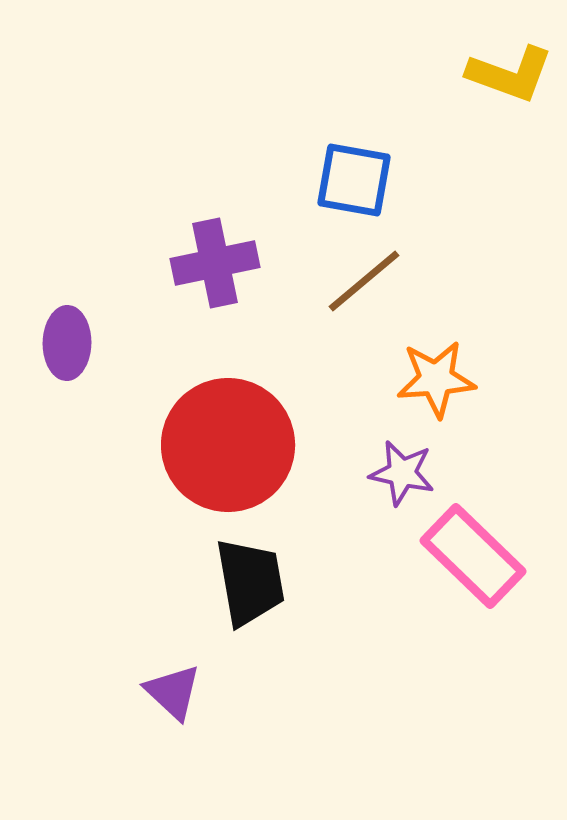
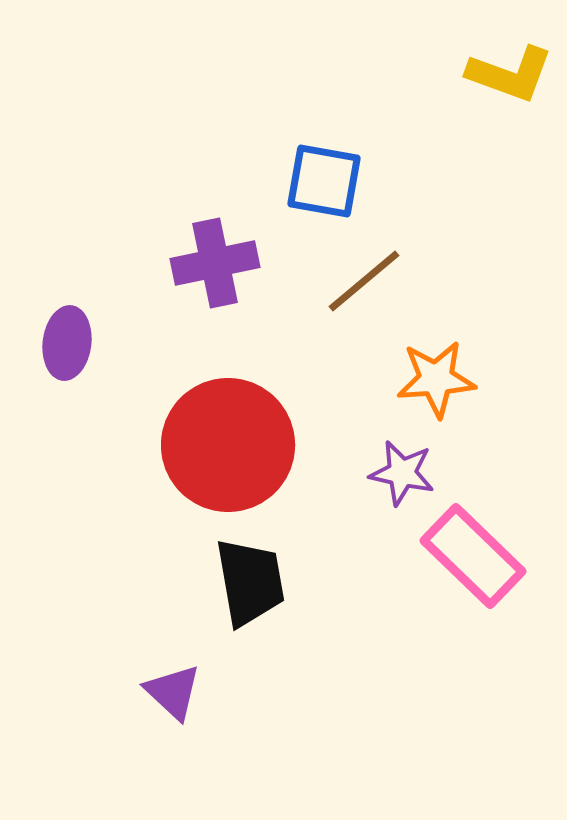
blue square: moved 30 px left, 1 px down
purple ellipse: rotated 6 degrees clockwise
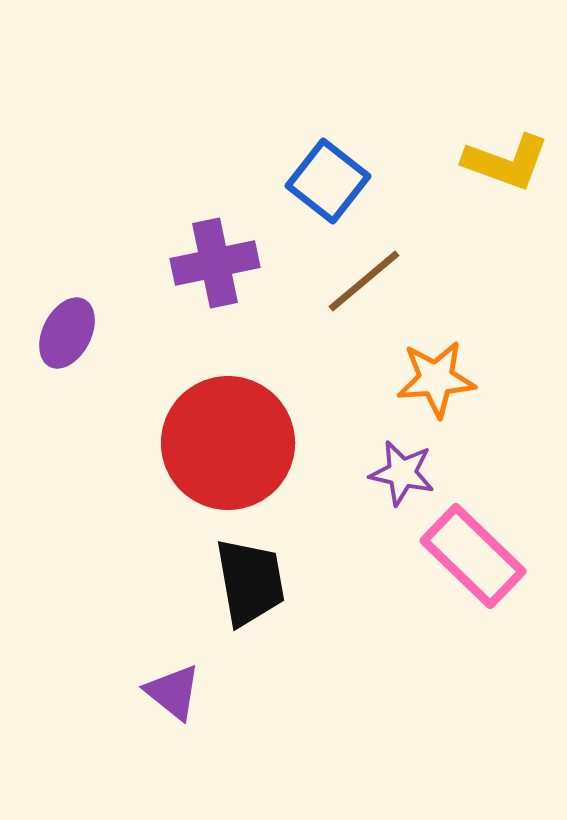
yellow L-shape: moved 4 px left, 88 px down
blue square: moved 4 px right; rotated 28 degrees clockwise
purple ellipse: moved 10 px up; rotated 20 degrees clockwise
red circle: moved 2 px up
purple triangle: rotated 4 degrees counterclockwise
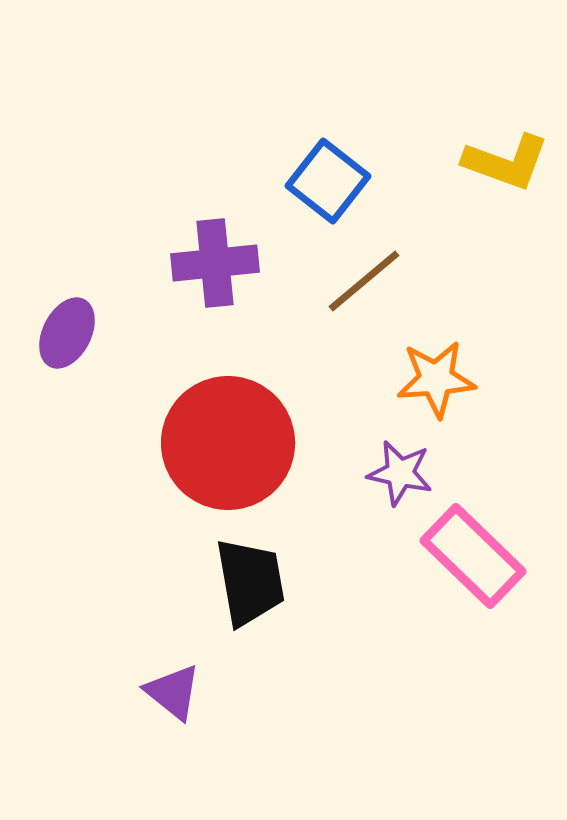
purple cross: rotated 6 degrees clockwise
purple star: moved 2 px left
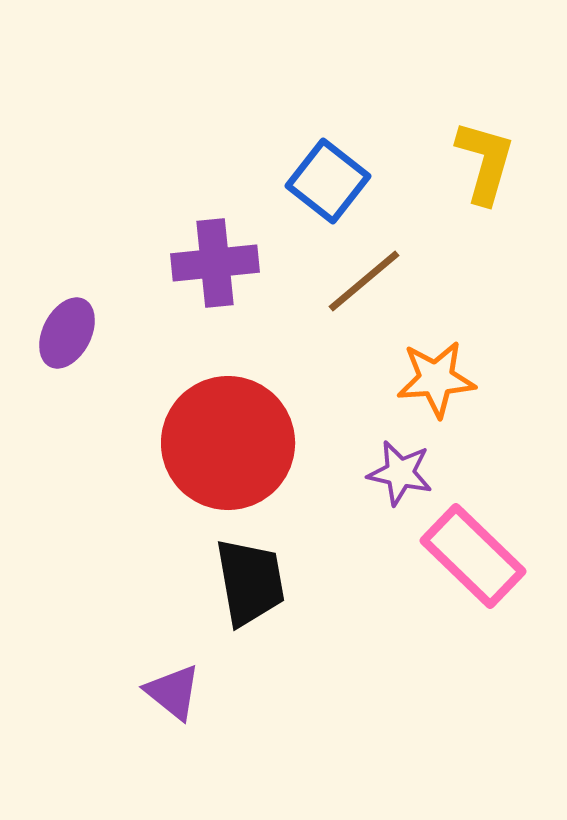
yellow L-shape: moved 21 px left; rotated 94 degrees counterclockwise
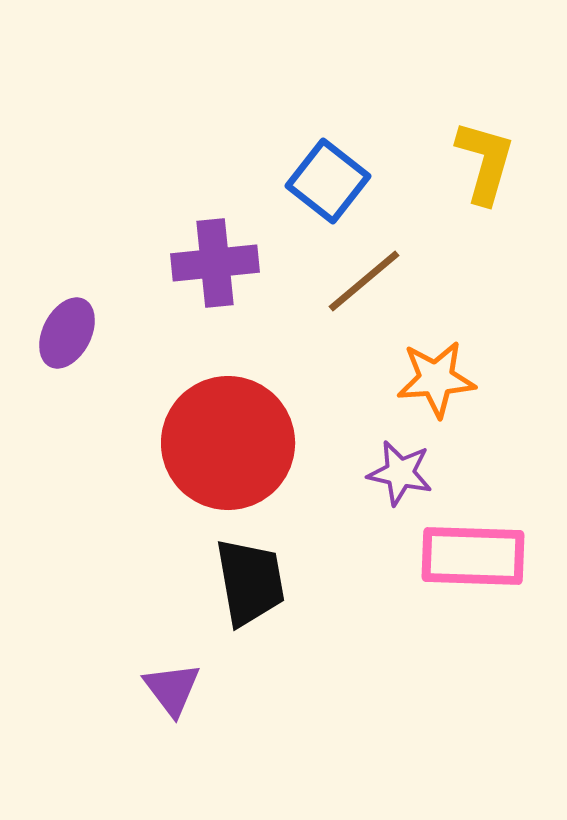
pink rectangle: rotated 42 degrees counterclockwise
purple triangle: moved 1 px left, 3 px up; rotated 14 degrees clockwise
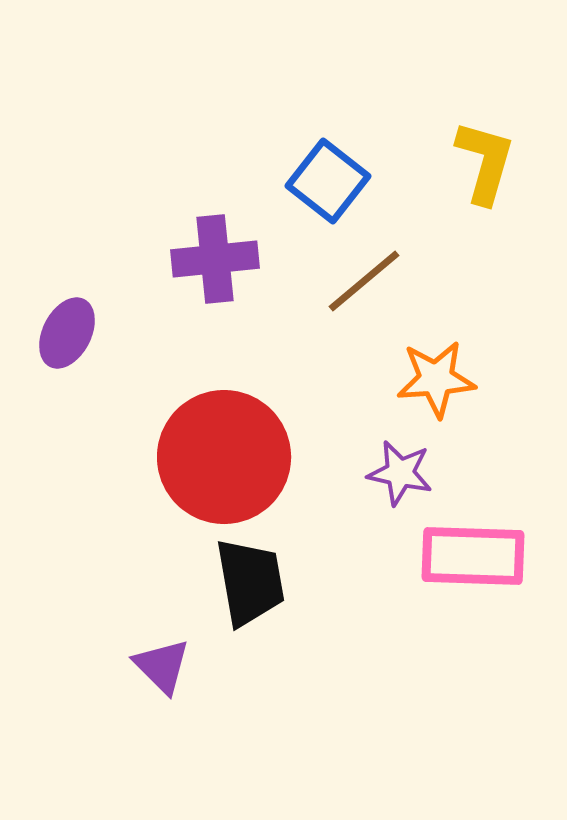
purple cross: moved 4 px up
red circle: moved 4 px left, 14 px down
purple triangle: moved 10 px left, 23 px up; rotated 8 degrees counterclockwise
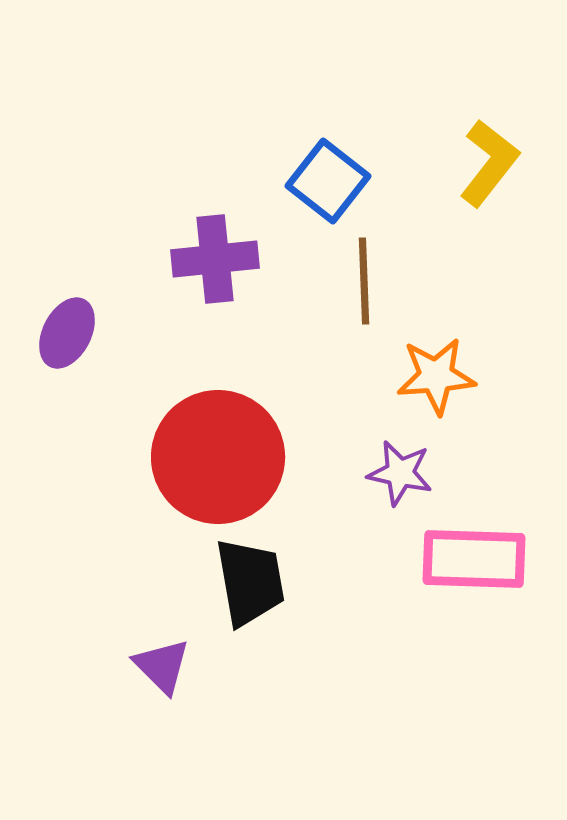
yellow L-shape: moved 4 px right, 1 px down; rotated 22 degrees clockwise
brown line: rotated 52 degrees counterclockwise
orange star: moved 3 px up
red circle: moved 6 px left
pink rectangle: moved 1 px right, 3 px down
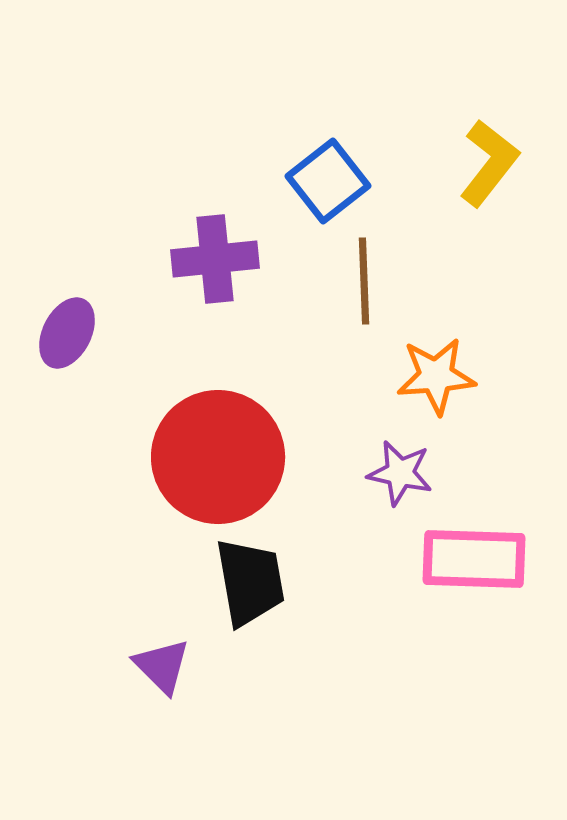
blue square: rotated 14 degrees clockwise
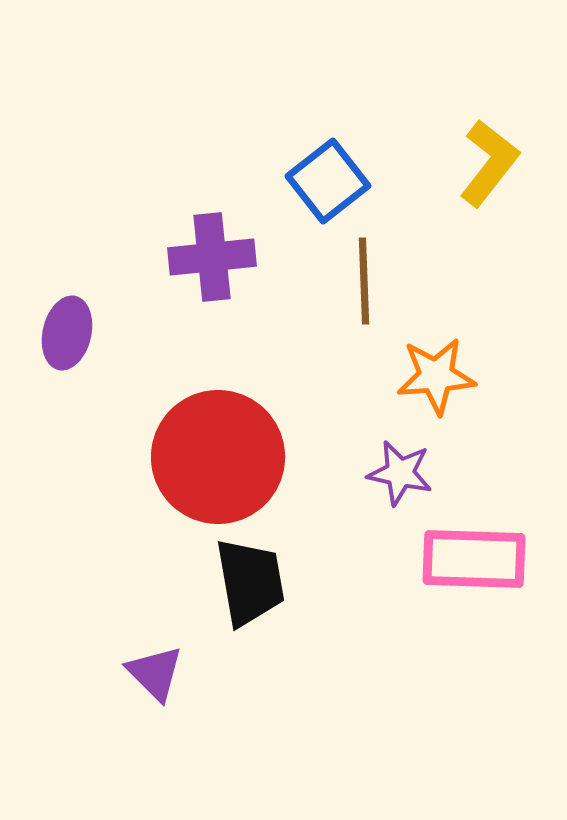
purple cross: moved 3 px left, 2 px up
purple ellipse: rotated 14 degrees counterclockwise
purple triangle: moved 7 px left, 7 px down
